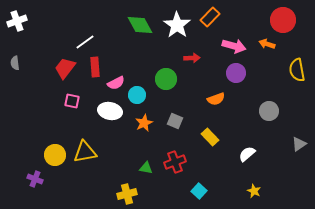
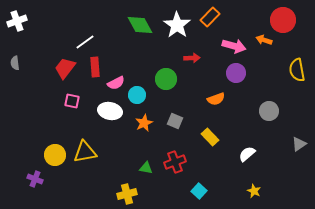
orange arrow: moved 3 px left, 4 px up
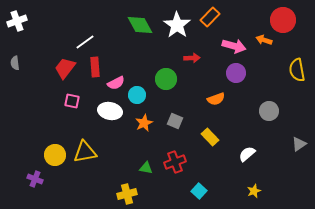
yellow star: rotated 24 degrees clockwise
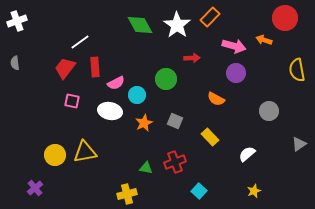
red circle: moved 2 px right, 2 px up
white line: moved 5 px left
orange semicircle: rotated 48 degrees clockwise
purple cross: moved 9 px down; rotated 28 degrees clockwise
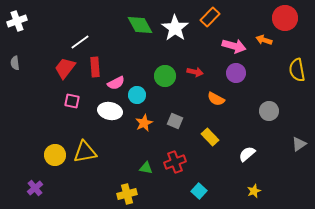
white star: moved 2 px left, 3 px down
red arrow: moved 3 px right, 14 px down; rotated 14 degrees clockwise
green circle: moved 1 px left, 3 px up
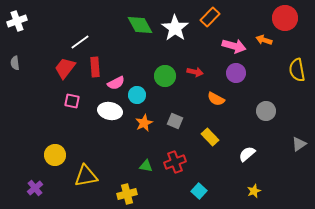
gray circle: moved 3 px left
yellow triangle: moved 1 px right, 24 px down
green triangle: moved 2 px up
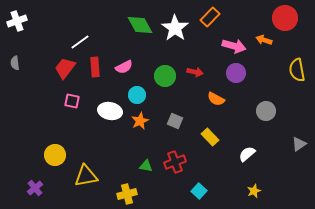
pink semicircle: moved 8 px right, 16 px up
orange star: moved 4 px left, 2 px up
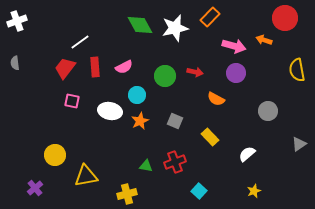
white star: rotated 24 degrees clockwise
gray circle: moved 2 px right
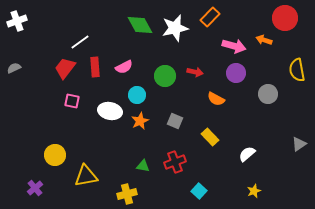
gray semicircle: moved 1 px left, 5 px down; rotated 72 degrees clockwise
gray circle: moved 17 px up
green triangle: moved 3 px left
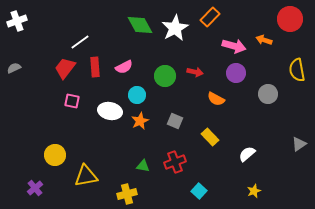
red circle: moved 5 px right, 1 px down
white star: rotated 16 degrees counterclockwise
